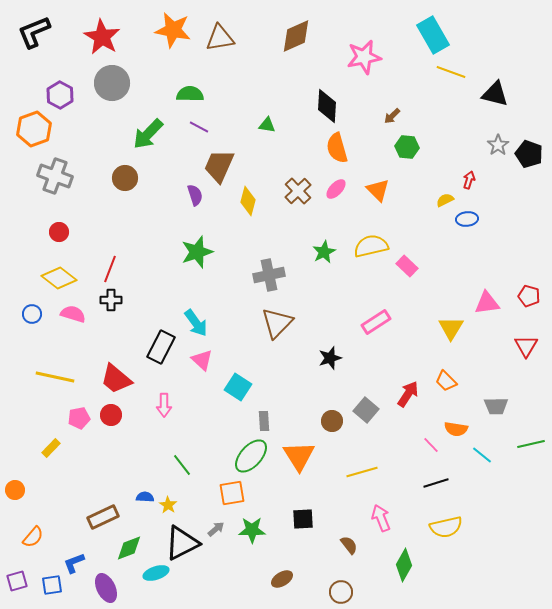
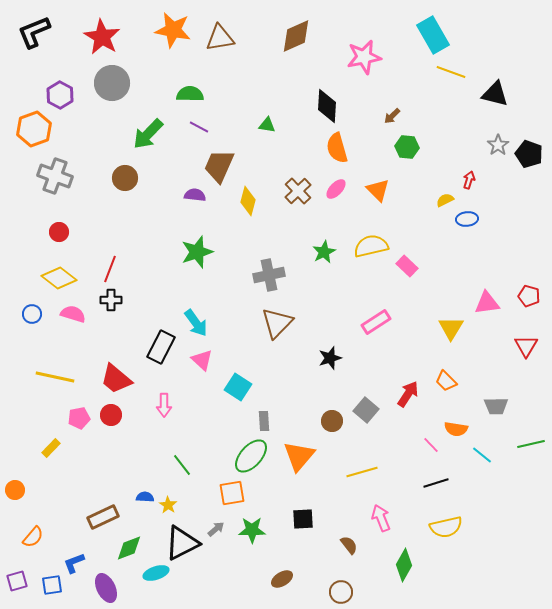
purple semicircle at (195, 195): rotated 65 degrees counterclockwise
orange triangle at (299, 456): rotated 12 degrees clockwise
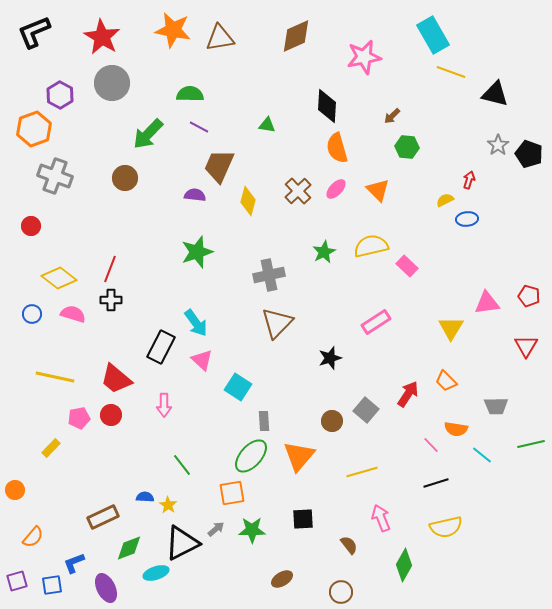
red circle at (59, 232): moved 28 px left, 6 px up
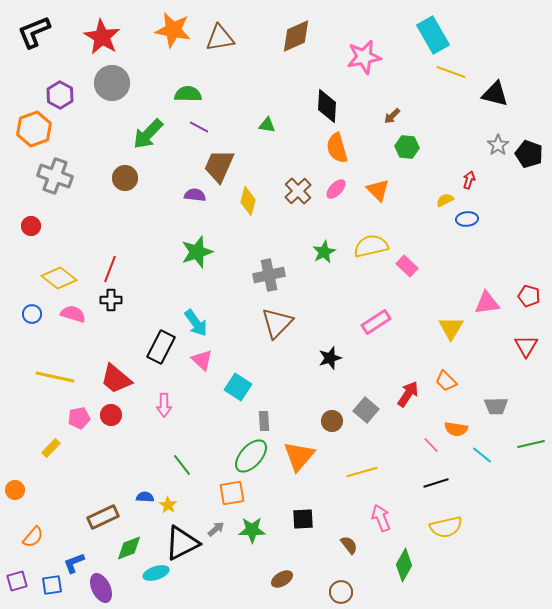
green semicircle at (190, 94): moved 2 px left
purple ellipse at (106, 588): moved 5 px left
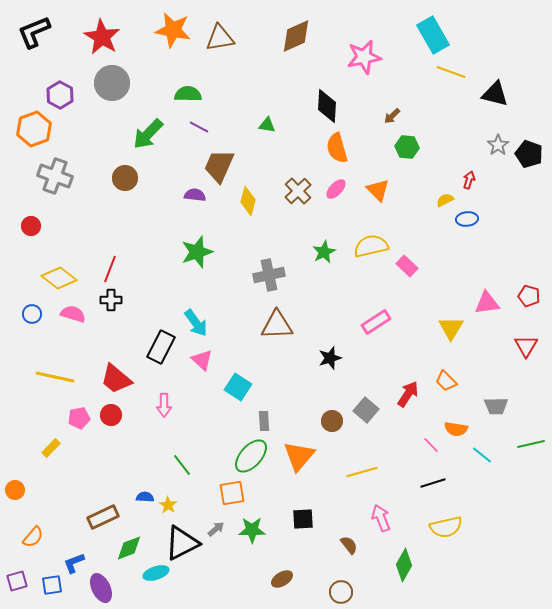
brown triangle at (277, 323): moved 2 px down; rotated 44 degrees clockwise
black line at (436, 483): moved 3 px left
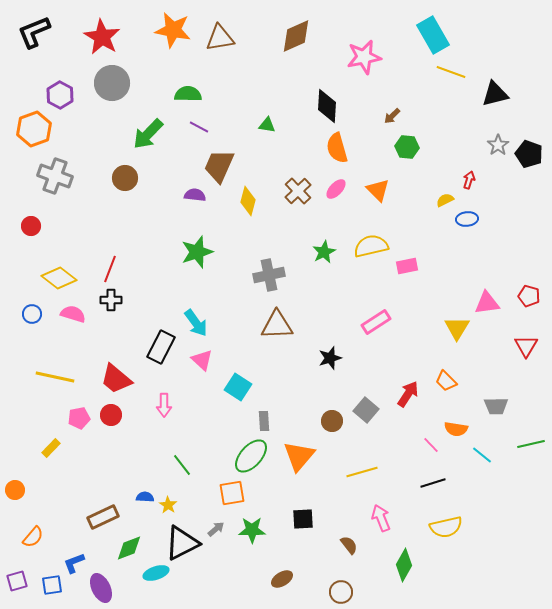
black triangle at (495, 94): rotated 28 degrees counterclockwise
pink rectangle at (407, 266): rotated 55 degrees counterclockwise
yellow triangle at (451, 328): moved 6 px right
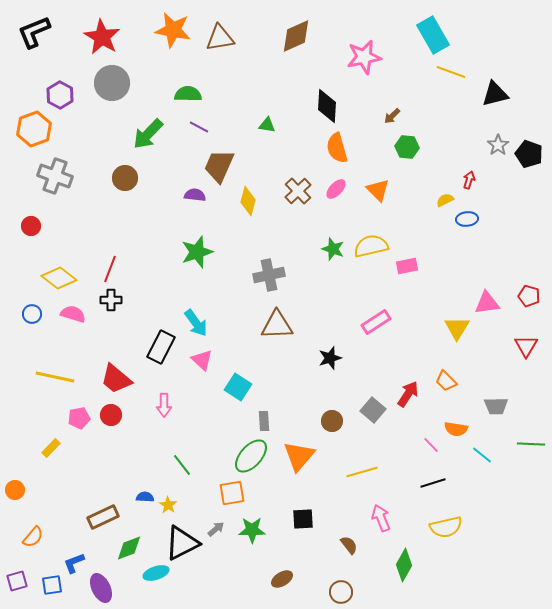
green star at (324, 252): moved 9 px right, 3 px up; rotated 25 degrees counterclockwise
gray square at (366, 410): moved 7 px right
green line at (531, 444): rotated 16 degrees clockwise
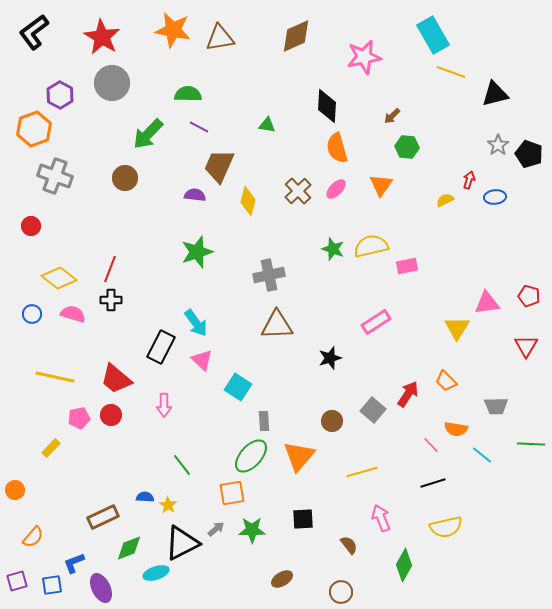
black L-shape at (34, 32): rotated 15 degrees counterclockwise
orange triangle at (378, 190): moved 3 px right, 5 px up; rotated 20 degrees clockwise
blue ellipse at (467, 219): moved 28 px right, 22 px up
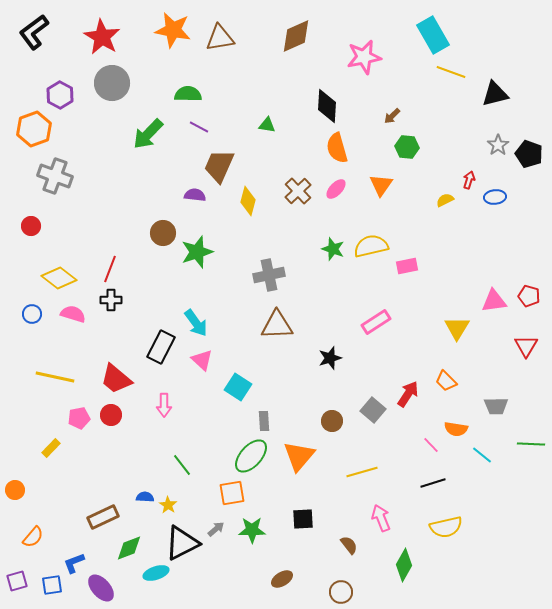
brown circle at (125, 178): moved 38 px right, 55 px down
pink triangle at (487, 303): moved 7 px right, 2 px up
purple ellipse at (101, 588): rotated 16 degrees counterclockwise
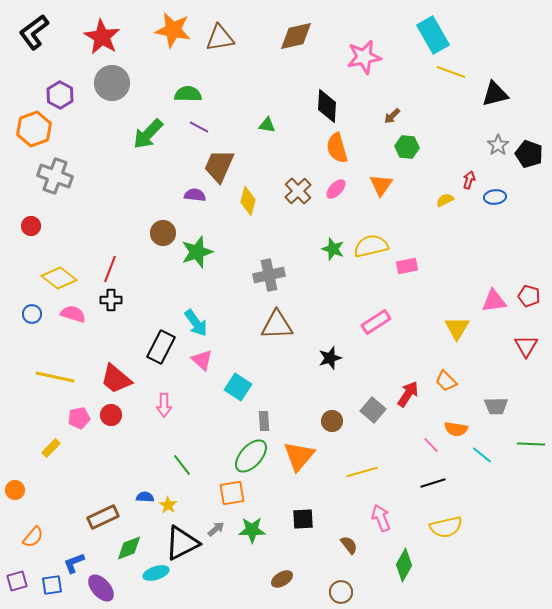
brown diamond at (296, 36): rotated 12 degrees clockwise
